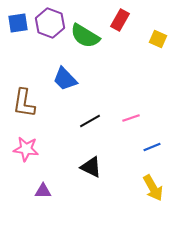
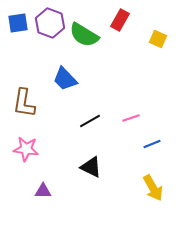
green semicircle: moved 1 px left, 1 px up
blue line: moved 3 px up
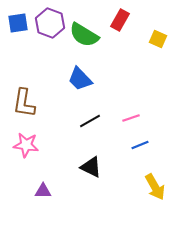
blue trapezoid: moved 15 px right
blue line: moved 12 px left, 1 px down
pink star: moved 4 px up
yellow arrow: moved 2 px right, 1 px up
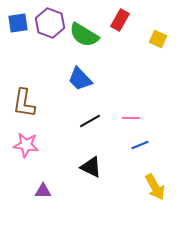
pink line: rotated 18 degrees clockwise
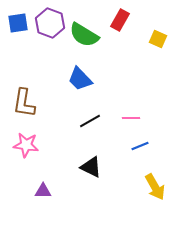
blue line: moved 1 px down
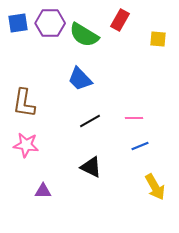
purple hexagon: rotated 20 degrees counterclockwise
yellow square: rotated 18 degrees counterclockwise
pink line: moved 3 px right
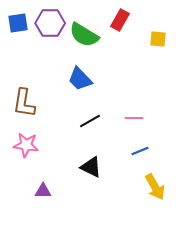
blue line: moved 5 px down
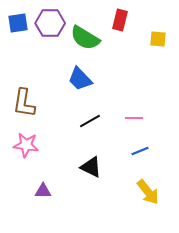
red rectangle: rotated 15 degrees counterclockwise
green semicircle: moved 1 px right, 3 px down
yellow arrow: moved 7 px left, 5 px down; rotated 8 degrees counterclockwise
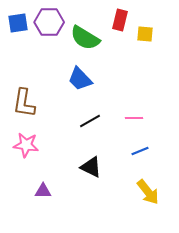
purple hexagon: moved 1 px left, 1 px up
yellow square: moved 13 px left, 5 px up
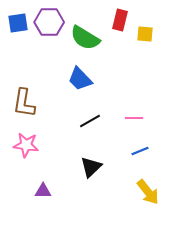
black triangle: rotated 50 degrees clockwise
